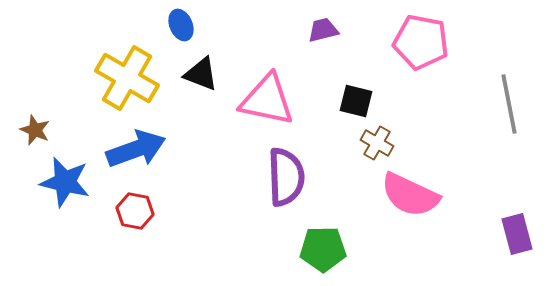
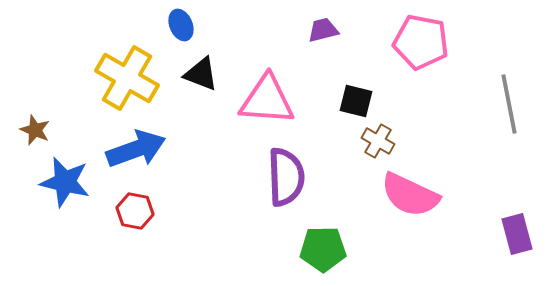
pink triangle: rotated 8 degrees counterclockwise
brown cross: moved 1 px right, 2 px up
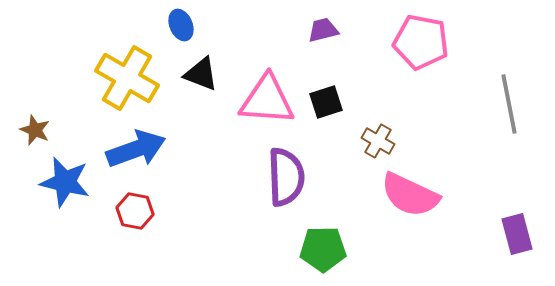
black square: moved 30 px left, 1 px down; rotated 32 degrees counterclockwise
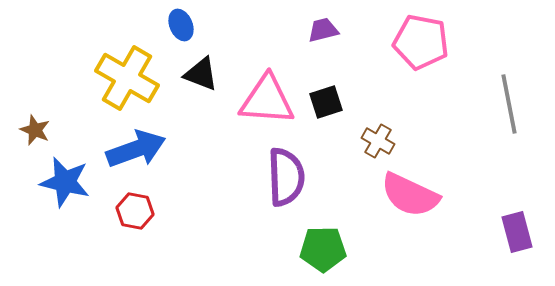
purple rectangle: moved 2 px up
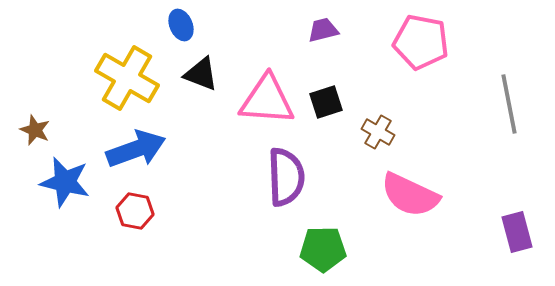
brown cross: moved 9 px up
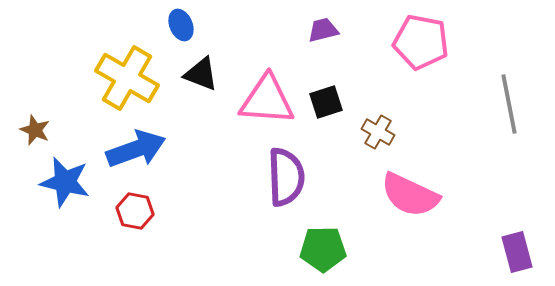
purple rectangle: moved 20 px down
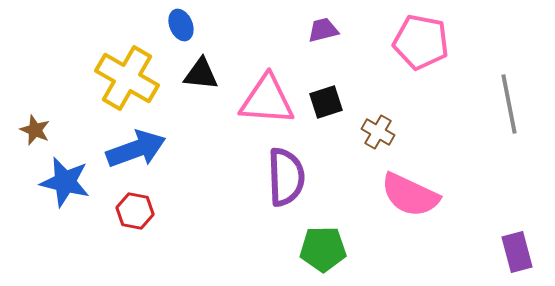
black triangle: rotated 15 degrees counterclockwise
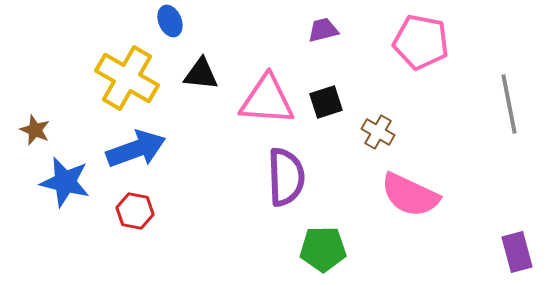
blue ellipse: moved 11 px left, 4 px up
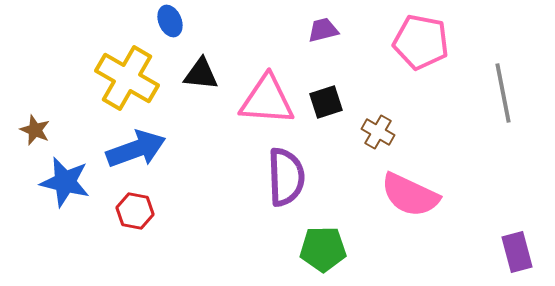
gray line: moved 6 px left, 11 px up
